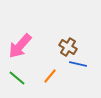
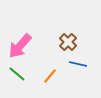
brown cross: moved 5 px up; rotated 12 degrees clockwise
green line: moved 4 px up
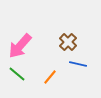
orange line: moved 1 px down
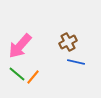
brown cross: rotated 18 degrees clockwise
blue line: moved 2 px left, 2 px up
orange line: moved 17 px left
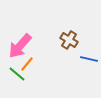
brown cross: moved 1 px right, 2 px up; rotated 30 degrees counterclockwise
blue line: moved 13 px right, 3 px up
orange line: moved 6 px left, 13 px up
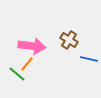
pink arrow: moved 12 px right; rotated 124 degrees counterclockwise
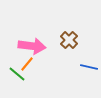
brown cross: rotated 12 degrees clockwise
blue line: moved 8 px down
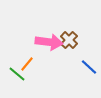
pink arrow: moved 17 px right, 4 px up
blue line: rotated 30 degrees clockwise
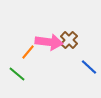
orange line: moved 1 px right, 12 px up
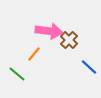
pink arrow: moved 11 px up
orange line: moved 6 px right, 2 px down
